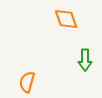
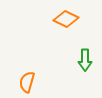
orange diamond: rotated 45 degrees counterclockwise
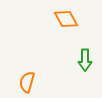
orange diamond: rotated 35 degrees clockwise
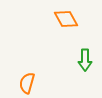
orange semicircle: moved 1 px down
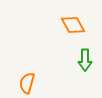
orange diamond: moved 7 px right, 6 px down
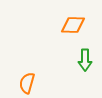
orange diamond: rotated 60 degrees counterclockwise
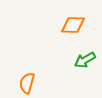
green arrow: rotated 60 degrees clockwise
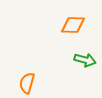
green arrow: rotated 135 degrees counterclockwise
